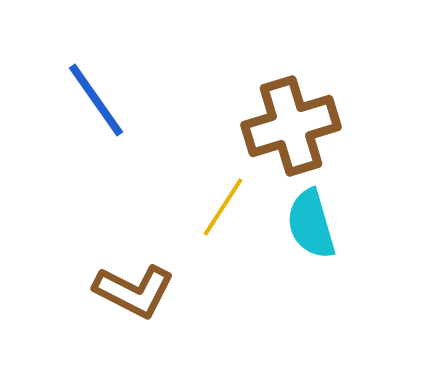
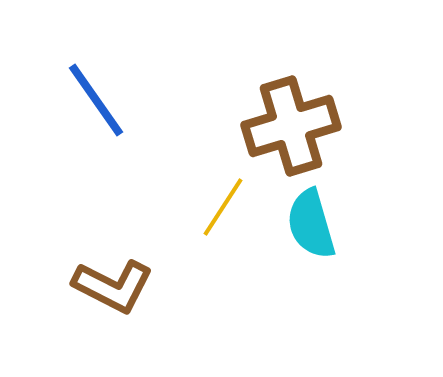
brown L-shape: moved 21 px left, 5 px up
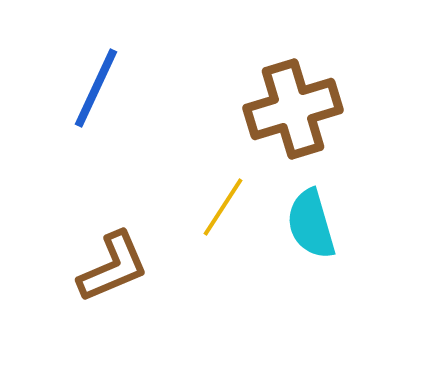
blue line: moved 12 px up; rotated 60 degrees clockwise
brown cross: moved 2 px right, 17 px up
brown L-shape: moved 19 px up; rotated 50 degrees counterclockwise
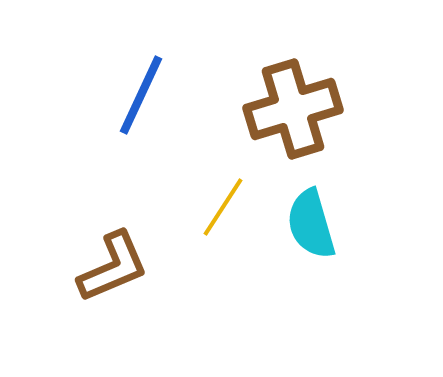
blue line: moved 45 px right, 7 px down
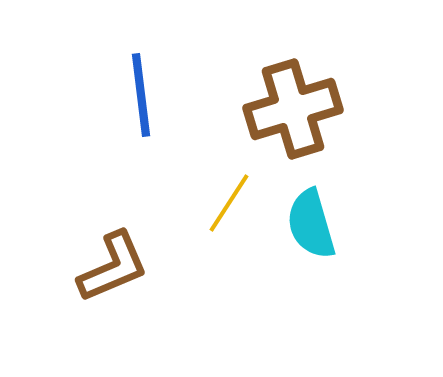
blue line: rotated 32 degrees counterclockwise
yellow line: moved 6 px right, 4 px up
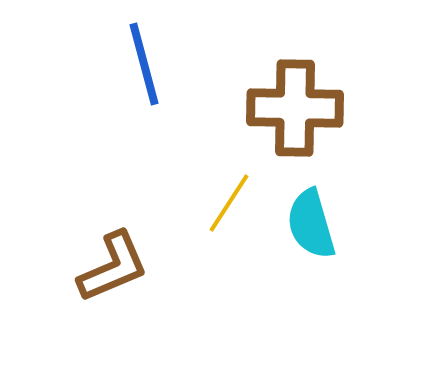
blue line: moved 3 px right, 31 px up; rotated 8 degrees counterclockwise
brown cross: moved 2 px right, 1 px up; rotated 18 degrees clockwise
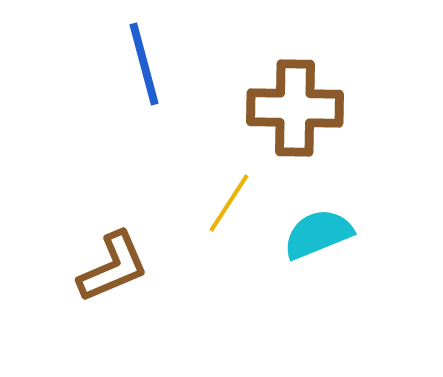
cyan semicircle: moved 7 px right, 10 px down; rotated 84 degrees clockwise
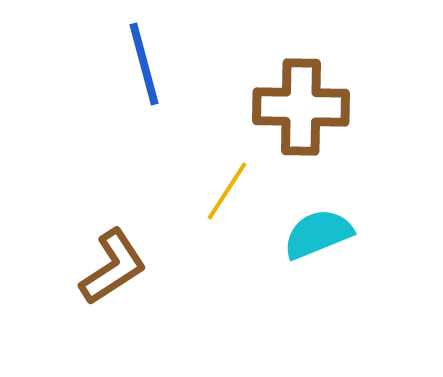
brown cross: moved 6 px right, 1 px up
yellow line: moved 2 px left, 12 px up
brown L-shape: rotated 10 degrees counterclockwise
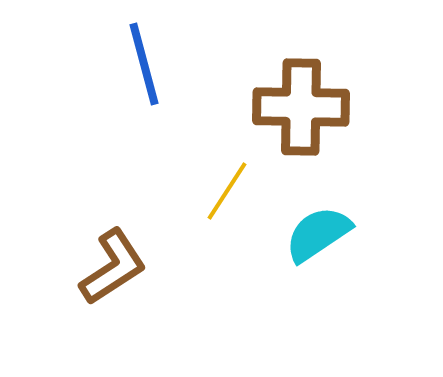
cyan semicircle: rotated 12 degrees counterclockwise
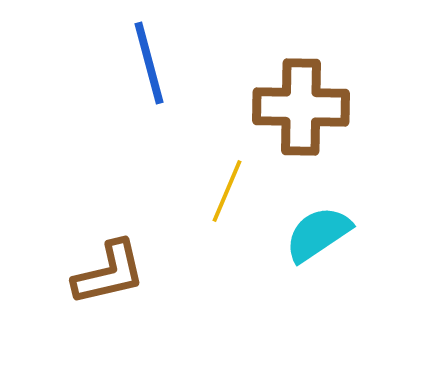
blue line: moved 5 px right, 1 px up
yellow line: rotated 10 degrees counterclockwise
brown L-shape: moved 4 px left, 6 px down; rotated 20 degrees clockwise
